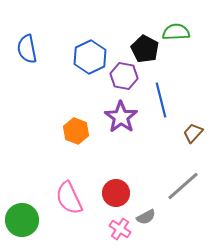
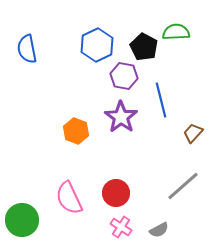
black pentagon: moved 1 px left, 2 px up
blue hexagon: moved 7 px right, 12 px up
gray semicircle: moved 13 px right, 13 px down
pink cross: moved 1 px right, 2 px up
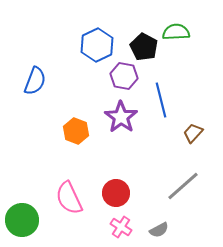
blue semicircle: moved 8 px right, 32 px down; rotated 148 degrees counterclockwise
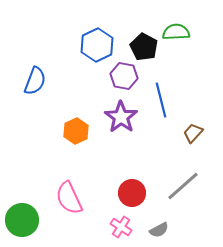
orange hexagon: rotated 15 degrees clockwise
red circle: moved 16 px right
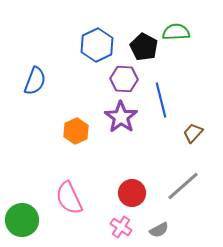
purple hexagon: moved 3 px down; rotated 8 degrees counterclockwise
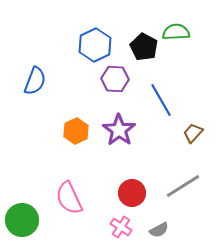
blue hexagon: moved 2 px left
purple hexagon: moved 9 px left
blue line: rotated 16 degrees counterclockwise
purple star: moved 2 px left, 13 px down
gray line: rotated 9 degrees clockwise
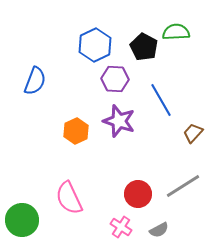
purple star: moved 9 px up; rotated 16 degrees counterclockwise
red circle: moved 6 px right, 1 px down
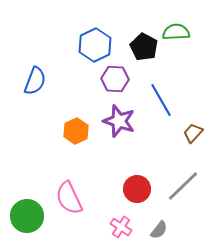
gray line: rotated 12 degrees counterclockwise
red circle: moved 1 px left, 5 px up
green circle: moved 5 px right, 4 px up
gray semicircle: rotated 24 degrees counterclockwise
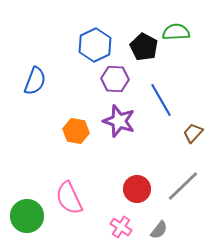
orange hexagon: rotated 25 degrees counterclockwise
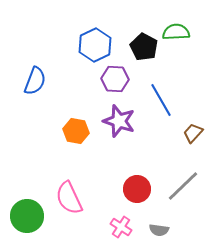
gray semicircle: rotated 60 degrees clockwise
